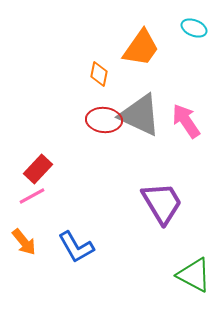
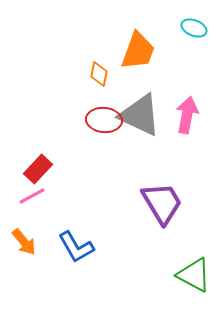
orange trapezoid: moved 3 px left, 3 px down; rotated 15 degrees counterclockwise
pink arrow: moved 1 px right, 6 px up; rotated 45 degrees clockwise
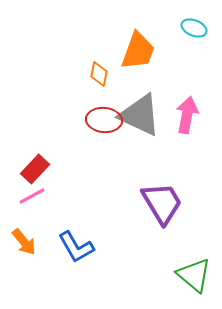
red rectangle: moved 3 px left
green triangle: rotated 12 degrees clockwise
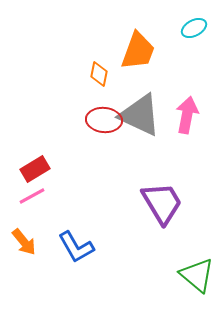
cyan ellipse: rotated 50 degrees counterclockwise
red rectangle: rotated 16 degrees clockwise
green triangle: moved 3 px right
